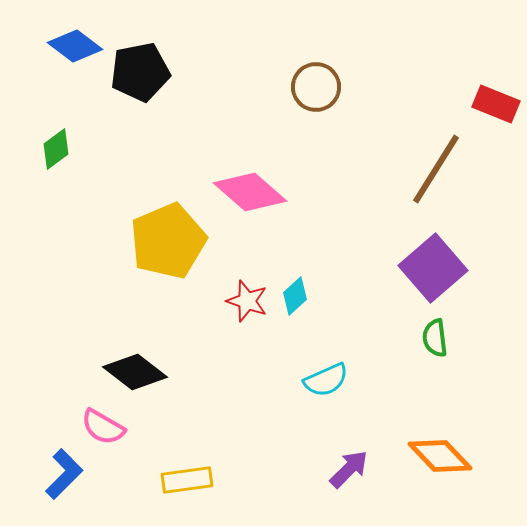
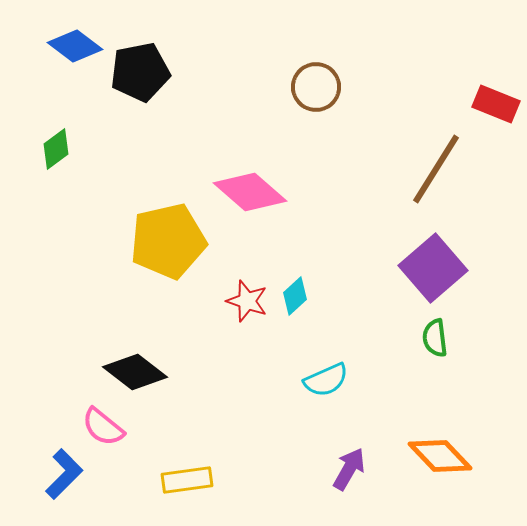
yellow pentagon: rotated 10 degrees clockwise
pink semicircle: rotated 9 degrees clockwise
purple arrow: rotated 15 degrees counterclockwise
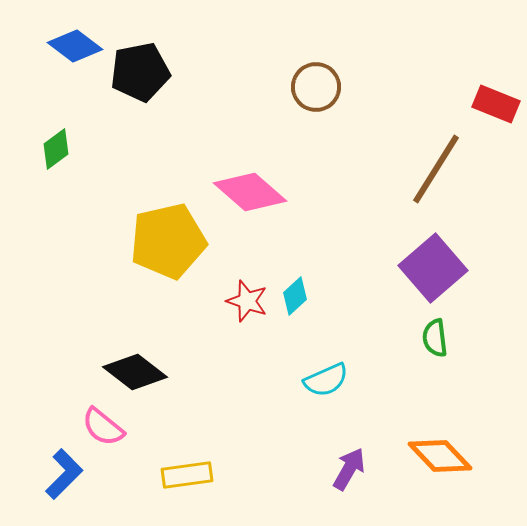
yellow rectangle: moved 5 px up
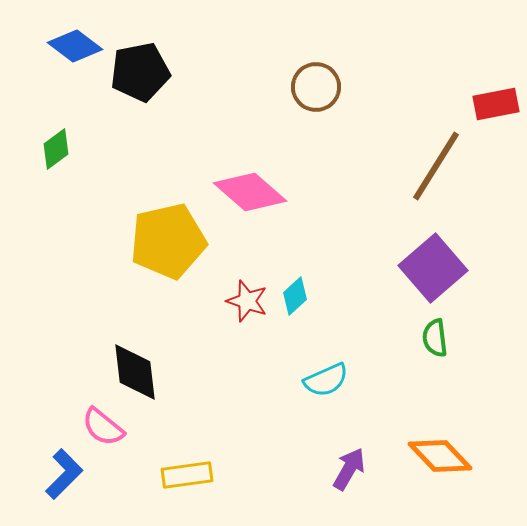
red rectangle: rotated 33 degrees counterclockwise
brown line: moved 3 px up
black diamond: rotated 46 degrees clockwise
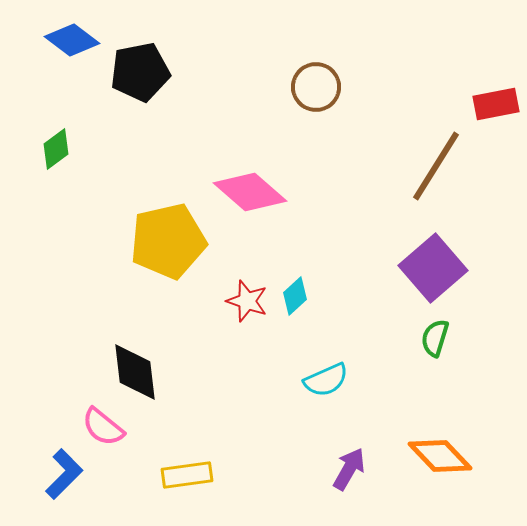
blue diamond: moved 3 px left, 6 px up
green semicircle: rotated 24 degrees clockwise
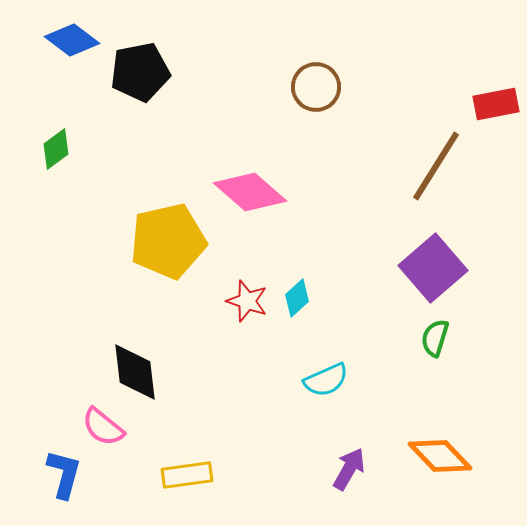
cyan diamond: moved 2 px right, 2 px down
blue L-shape: rotated 30 degrees counterclockwise
